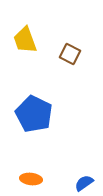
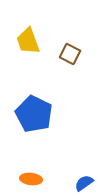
yellow trapezoid: moved 3 px right, 1 px down
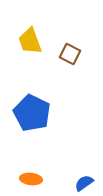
yellow trapezoid: moved 2 px right
blue pentagon: moved 2 px left, 1 px up
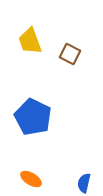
blue pentagon: moved 1 px right, 4 px down
orange ellipse: rotated 25 degrees clockwise
blue semicircle: rotated 42 degrees counterclockwise
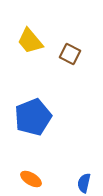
yellow trapezoid: rotated 20 degrees counterclockwise
blue pentagon: rotated 24 degrees clockwise
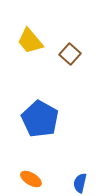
brown square: rotated 15 degrees clockwise
blue pentagon: moved 7 px right, 2 px down; rotated 21 degrees counterclockwise
blue semicircle: moved 4 px left
